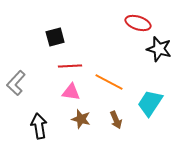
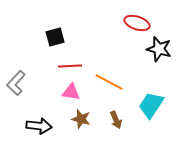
red ellipse: moved 1 px left
cyan trapezoid: moved 1 px right, 2 px down
black arrow: rotated 105 degrees clockwise
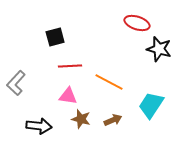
pink triangle: moved 3 px left, 4 px down
brown arrow: moved 3 px left; rotated 90 degrees counterclockwise
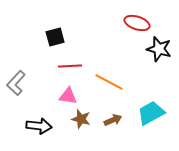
cyan trapezoid: moved 8 px down; rotated 28 degrees clockwise
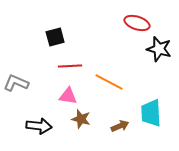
gray L-shape: rotated 70 degrees clockwise
cyan trapezoid: rotated 64 degrees counterclockwise
brown arrow: moved 7 px right, 6 px down
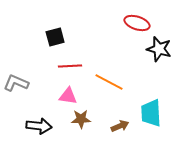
brown star: rotated 18 degrees counterclockwise
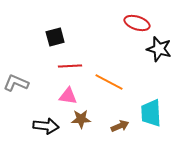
black arrow: moved 7 px right
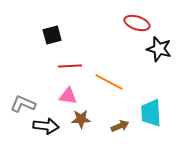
black square: moved 3 px left, 2 px up
gray L-shape: moved 7 px right, 21 px down
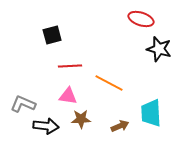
red ellipse: moved 4 px right, 4 px up
orange line: moved 1 px down
